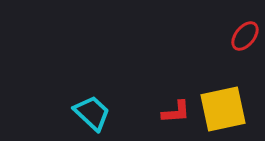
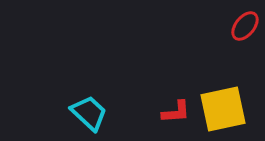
red ellipse: moved 10 px up
cyan trapezoid: moved 3 px left
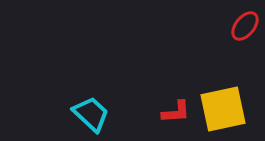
cyan trapezoid: moved 2 px right, 1 px down
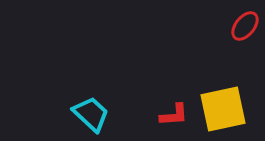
red L-shape: moved 2 px left, 3 px down
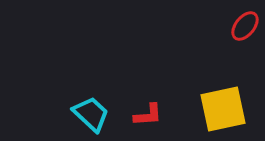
red L-shape: moved 26 px left
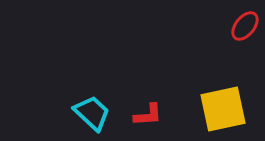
cyan trapezoid: moved 1 px right, 1 px up
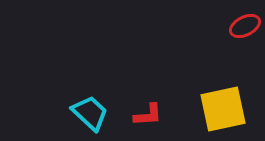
red ellipse: rotated 24 degrees clockwise
cyan trapezoid: moved 2 px left
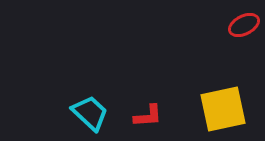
red ellipse: moved 1 px left, 1 px up
red L-shape: moved 1 px down
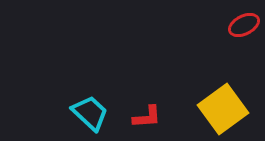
yellow square: rotated 24 degrees counterclockwise
red L-shape: moved 1 px left, 1 px down
